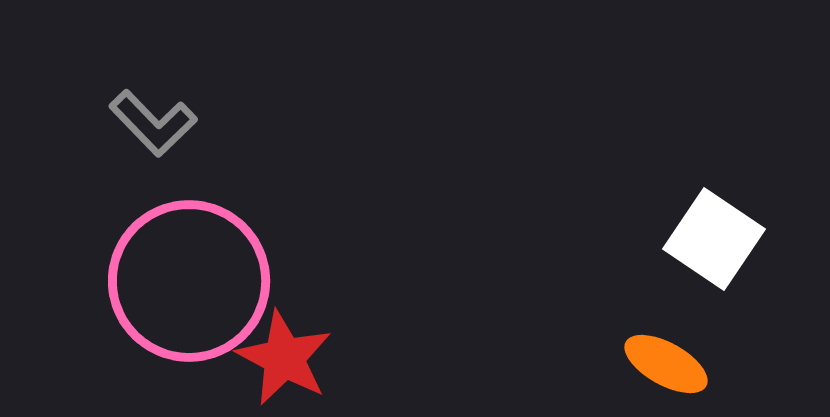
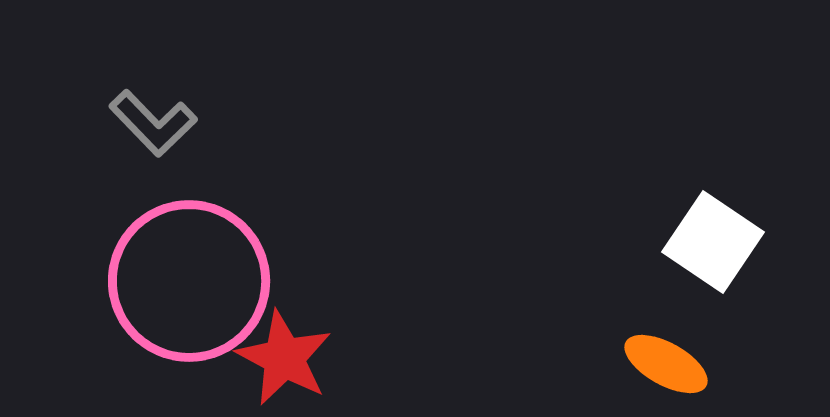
white square: moved 1 px left, 3 px down
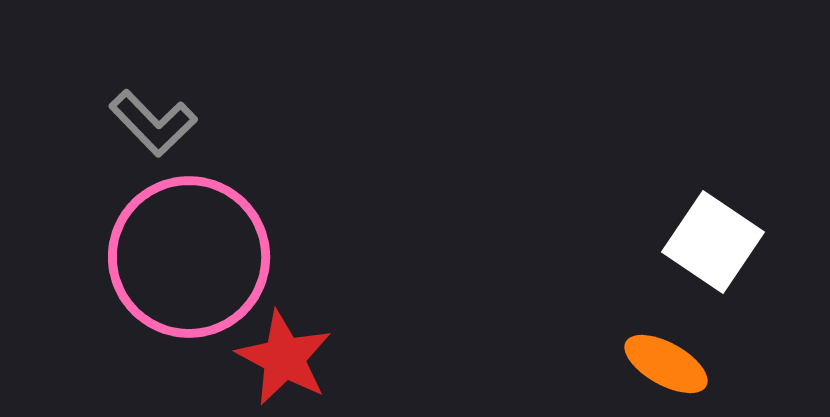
pink circle: moved 24 px up
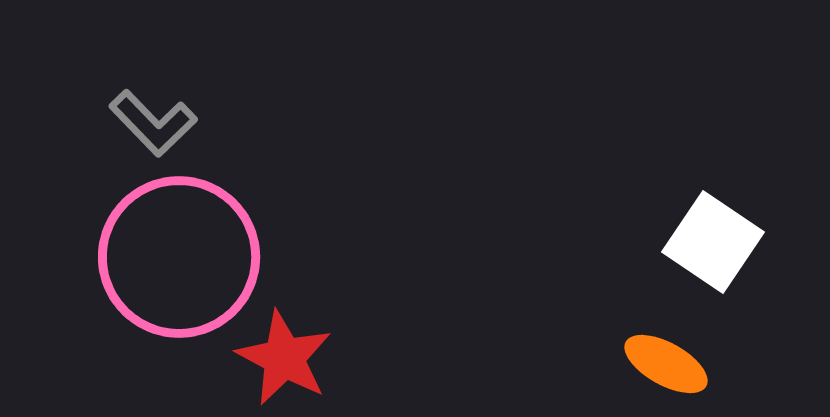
pink circle: moved 10 px left
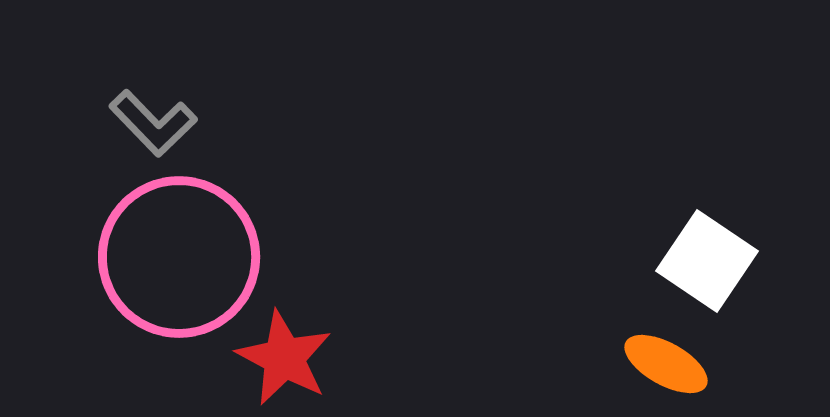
white square: moved 6 px left, 19 px down
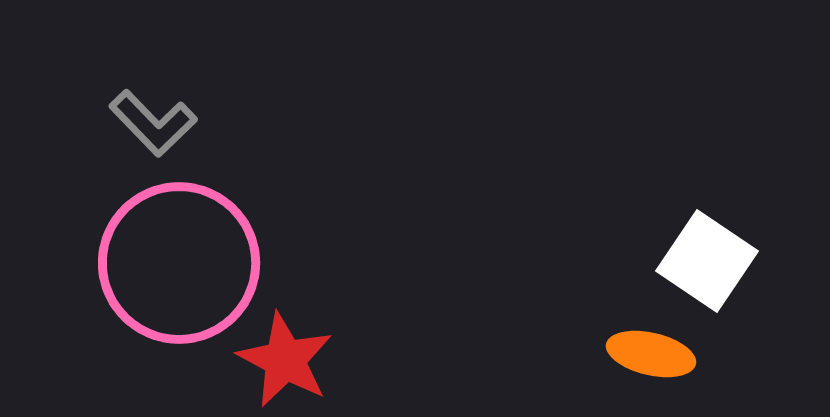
pink circle: moved 6 px down
red star: moved 1 px right, 2 px down
orange ellipse: moved 15 px left, 10 px up; rotated 16 degrees counterclockwise
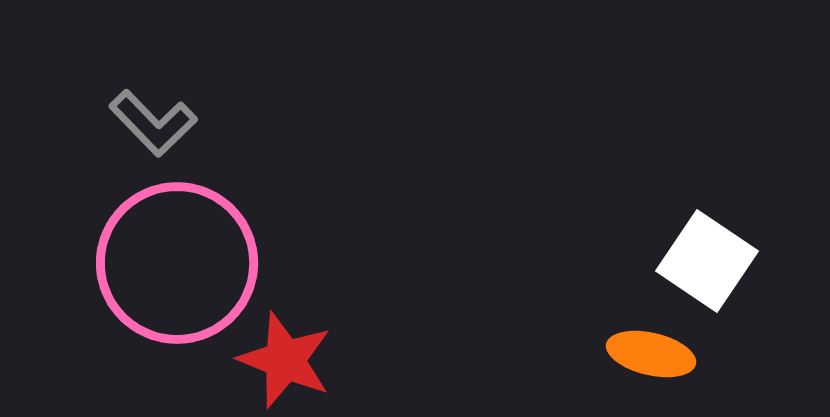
pink circle: moved 2 px left
red star: rotated 6 degrees counterclockwise
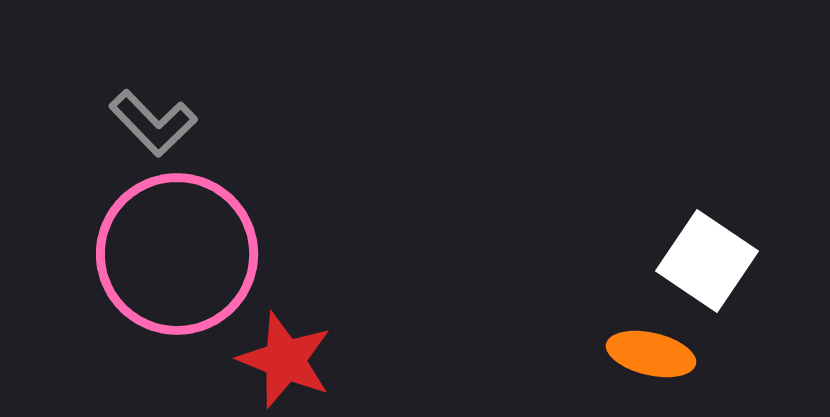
pink circle: moved 9 px up
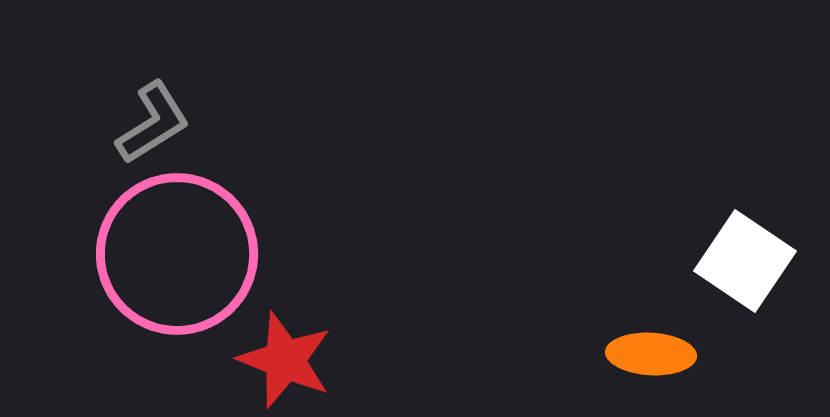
gray L-shape: rotated 78 degrees counterclockwise
white square: moved 38 px right
orange ellipse: rotated 10 degrees counterclockwise
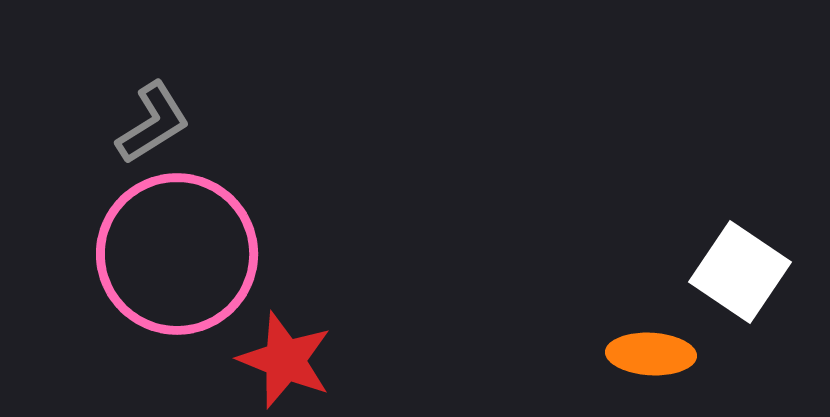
white square: moved 5 px left, 11 px down
